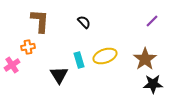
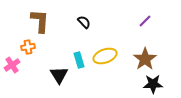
purple line: moved 7 px left
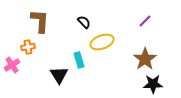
yellow ellipse: moved 3 px left, 14 px up
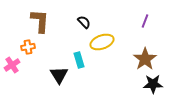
purple line: rotated 24 degrees counterclockwise
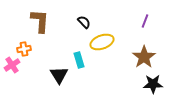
orange cross: moved 4 px left, 2 px down
brown star: moved 1 px left, 2 px up
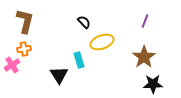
brown L-shape: moved 15 px left; rotated 10 degrees clockwise
